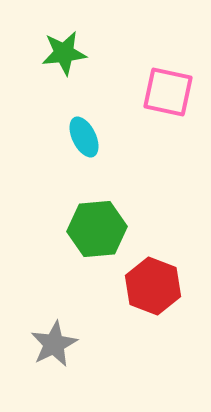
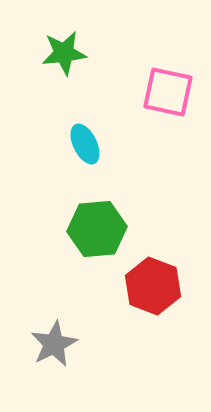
cyan ellipse: moved 1 px right, 7 px down
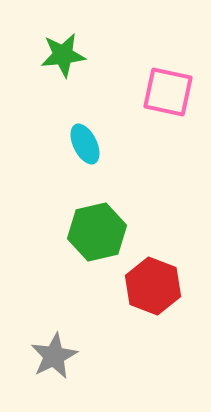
green star: moved 1 px left, 2 px down
green hexagon: moved 3 px down; rotated 8 degrees counterclockwise
gray star: moved 12 px down
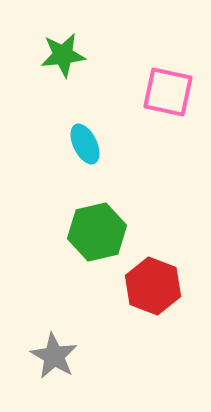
gray star: rotated 15 degrees counterclockwise
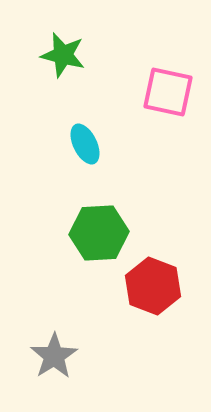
green star: rotated 21 degrees clockwise
green hexagon: moved 2 px right, 1 px down; rotated 10 degrees clockwise
gray star: rotated 9 degrees clockwise
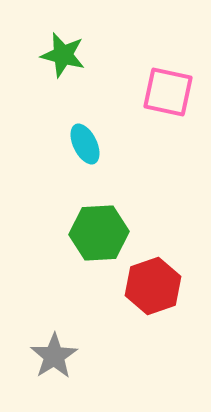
red hexagon: rotated 20 degrees clockwise
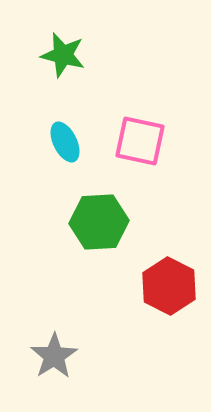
pink square: moved 28 px left, 49 px down
cyan ellipse: moved 20 px left, 2 px up
green hexagon: moved 11 px up
red hexagon: moved 16 px right; rotated 14 degrees counterclockwise
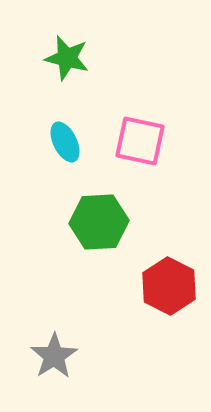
green star: moved 4 px right, 3 px down
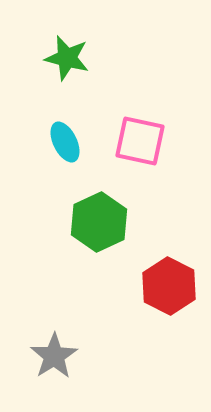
green hexagon: rotated 22 degrees counterclockwise
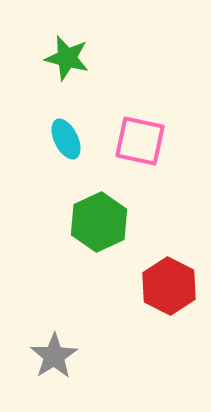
cyan ellipse: moved 1 px right, 3 px up
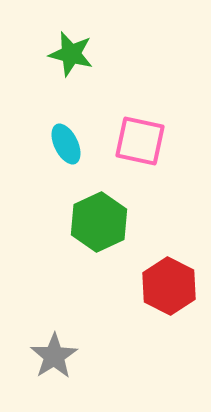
green star: moved 4 px right, 4 px up
cyan ellipse: moved 5 px down
